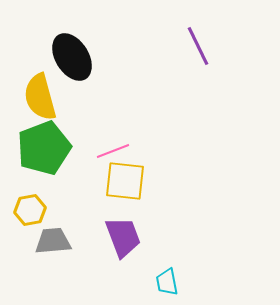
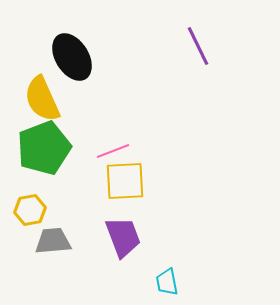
yellow semicircle: moved 2 px right, 2 px down; rotated 9 degrees counterclockwise
yellow square: rotated 9 degrees counterclockwise
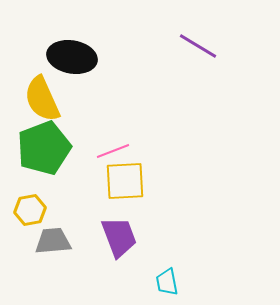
purple line: rotated 33 degrees counterclockwise
black ellipse: rotated 48 degrees counterclockwise
purple trapezoid: moved 4 px left
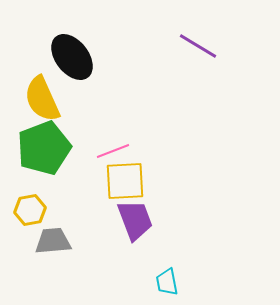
black ellipse: rotated 42 degrees clockwise
purple trapezoid: moved 16 px right, 17 px up
